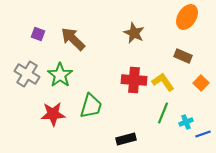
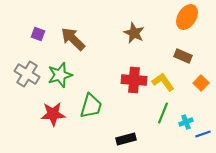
green star: rotated 20 degrees clockwise
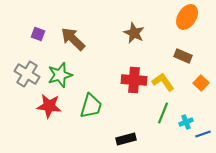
red star: moved 4 px left, 8 px up; rotated 10 degrees clockwise
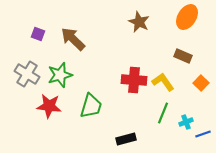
brown star: moved 5 px right, 11 px up
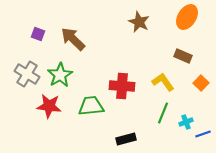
green star: rotated 15 degrees counterclockwise
red cross: moved 12 px left, 6 px down
green trapezoid: rotated 112 degrees counterclockwise
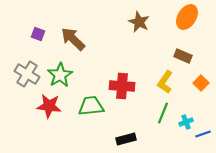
yellow L-shape: moved 2 px right; rotated 110 degrees counterclockwise
